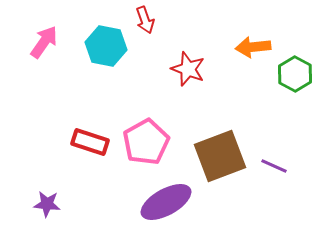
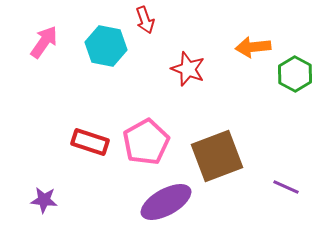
brown square: moved 3 px left
purple line: moved 12 px right, 21 px down
purple star: moved 3 px left, 4 px up
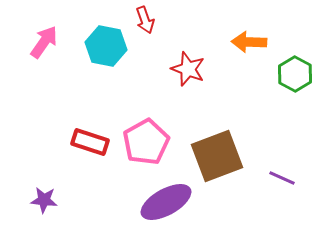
orange arrow: moved 4 px left, 5 px up; rotated 8 degrees clockwise
purple line: moved 4 px left, 9 px up
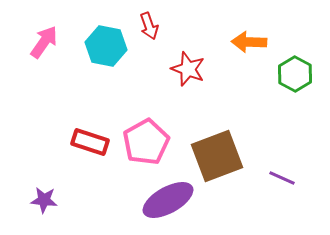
red arrow: moved 4 px right, 6 px down
purple ellipse: moved 2 px right, 2 px up
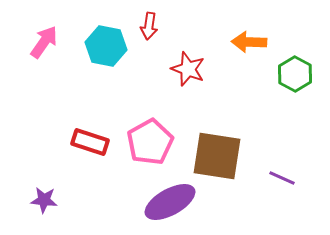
red arrow: rotated 28 degrees clockwise
pink pentagon: moved 4 px right
brown square: rotated 30 degrees clockwise
purple ellipse: moved 2 px right, 2 px down
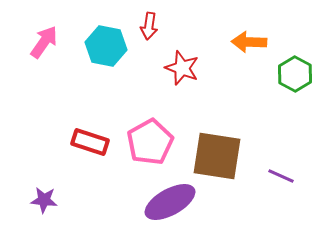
red star: moved 6 px left, 1 px up
purple line: moved 1 px left, 2 px up
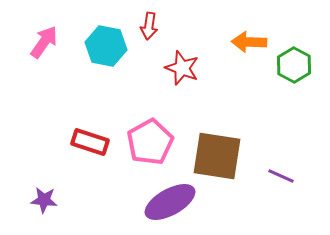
green hexagon: moved 1 px left, 9 px up
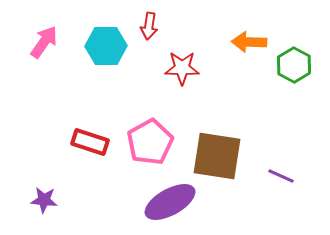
cyan hexagon: rotated 12 degrees counterclockwise
red star: rotated 20 degrees counterclockwise
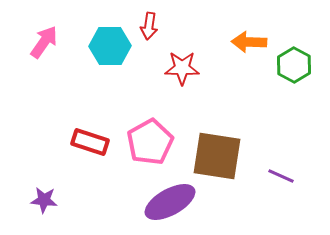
cyan hexagon: moved 4 px right
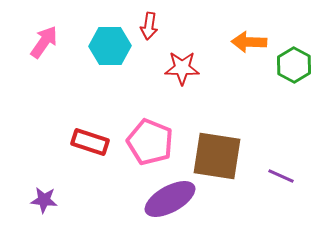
pink pentagon: rotated 21 degrees counterclockwise
purple ellipse: moved 3 px up
